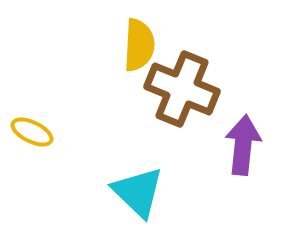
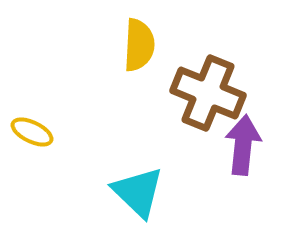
brown cross: moved 26 px right, 4 px down
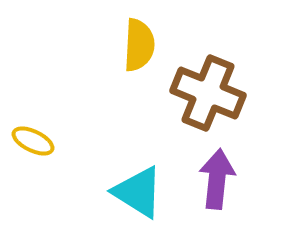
yellow ellipse: moved 1 px right, 9 px down
purple arrow: moved 26 px left, 34 px down
cyan triangle: rotated 12 degrees counterclockwise
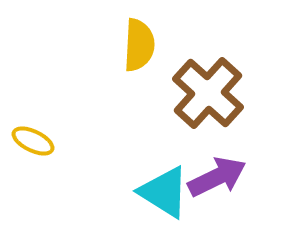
brown cross: rotated 20 degrees clockwise
purple arrow: moved 2 px up; rotated 58 degrees clockwise
cyan triangle: moved 26 px right
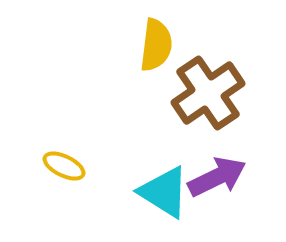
yellow semicircle: moved 17 px right; rotated 4 degrees clockwise
brown cross: rotated 14 degrees clockwise
yellow ellipse: moved 31 px right, 25 px down
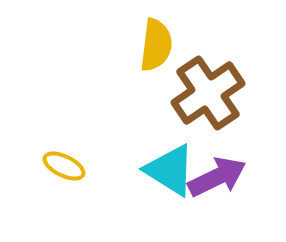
cyan triangle: moved 6 px right, 22 px up
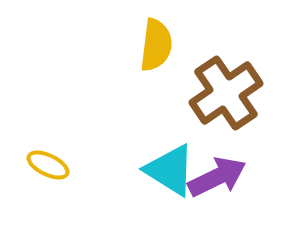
brown cross: moved 18 px right
yellow ellipse: moved 16 px left, 1 px up
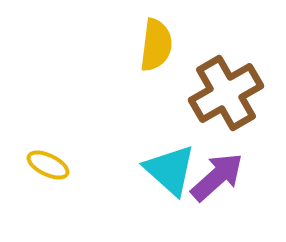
brown cross: rotated 4 degrees clockwise
cyan triangle: rotated 10 degrees clockwise
purple arrow: rotated 16 degrees counterclockwise
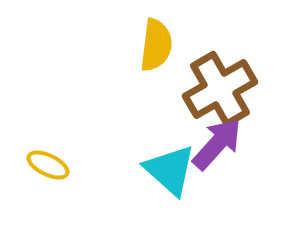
brown cross: moved 6 px left, 4 px up
purple arrow: moved 33 px up; rotated 6 degrees counterclockwise
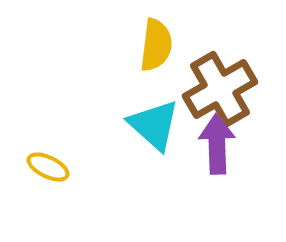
purple arrow: rotated 44 degrees counterclockwise
yellow ellipse: moved 2 px down
cyan triangle: moved 16 px left, 45 px up
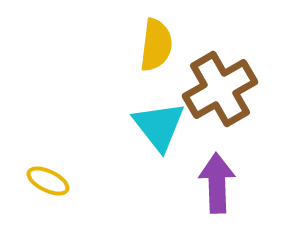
cyan triangle: moved 5 px right, 1 px down; rotated 10 degrees clockwise
purple arrow: moved 39 px down
yellow ellipse: moved 14 px down
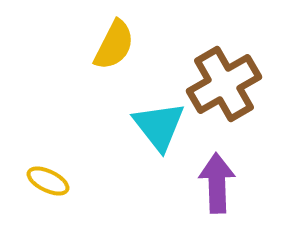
yellow semicircle: moved 42 px left; rotated 20 degrees clockwise
brown cross: moved 4 px right, 5 px up
